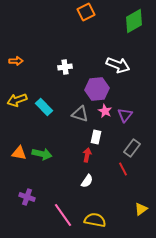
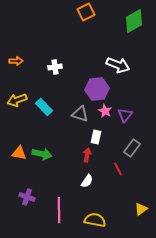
white cross: moved 10 px left
red line: moved 5 px left
pink line: moved 4 px left, 5 px up; rotated 35 degrees clockwise
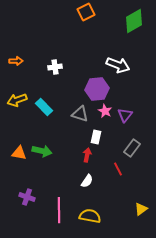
green arrow: moved 3 px up
yellow semicircle: moved 5 px left, 4 px up
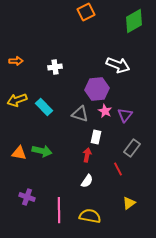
yellow triangle: moved 12 px left, 6 px up
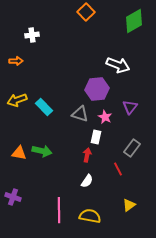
orange square: rotated 18 degrees counterclockwise
white cross: moved 23 px left, 32 px up
pink star: moved 6 px down
purple triangle: moved 5 px right, 8 px up
purple cross: moved 14 px left
yellow triangle: moved 2 px down
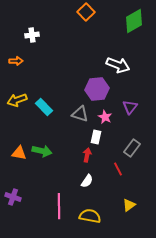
pink line: moved 4 px up
